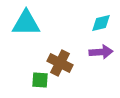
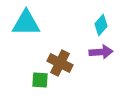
cyan diamond: moved 2 px down; rotated 35 degrees counterclockwise
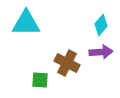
brown cross: moved 7 px right
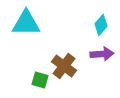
purple arrow: moved 1 px right, 2 px down
brown cross: moved 3 px left, 3 px down; rotated 10 degrees clockwise
green square: rotated 12 degrees clockwise
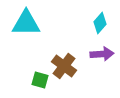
cyan diamond: moved 1 px left, 2 px up
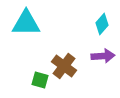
cyan diamond: moved 2 px right, 1 px down
purple arrow: moved 1 px right, 2 px down
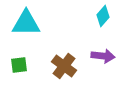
cyan diamond: moved 1 px right, 8 px up
purple arrow: rotated 10 degrees clockwise
green square: moved 21 px left, 15 px up; rotated 24 degrees counterclockwise
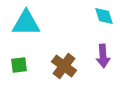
cyan diamond: moved 1 px right; rotated 60 degrees counterclockwise
purple arrow: rotated 80 degrees clockwise
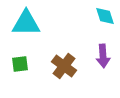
cyan diamond: moved 1 px right
green square: moved 1 px right, 1 px up
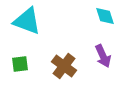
cyan triangle: moved 1 px right, 2 px up; rotated 20 degrees clockwise
purple arrow: rotated 20 degrees counterclockwise
